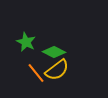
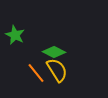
green star: moved 11 px left, 7 px up
yellow semicircle: rotated 85 degrees counterclockwise
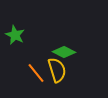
green diamond: moved 10 px right
yellow semicircle: rotated 15 degrees clockwise
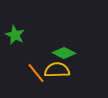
green diamond: moved 1 px down
yellow semicircle: rotated 75 degrees counterclockwise
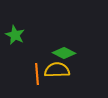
orange line: moved 1 px right, 1 px down; rotated 35 degrees clockwise
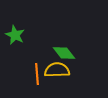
green diamond: rotated 25 degrees clockwise
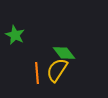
yellow semicircle: rotated 55 degrees counterclockwise
orange line: moved 1 px up
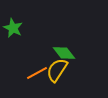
green star: moved 2 px left, 7 px up
orange line: rotated 65 degrees clockwise
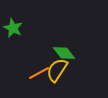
orange line: moved 2 px right
